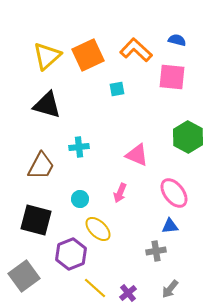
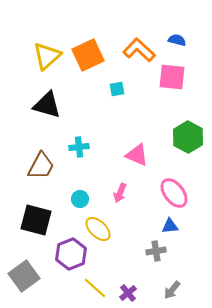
orange L-shape: moved 3 px right
gray arrow: moved 2 px right, 1 px down
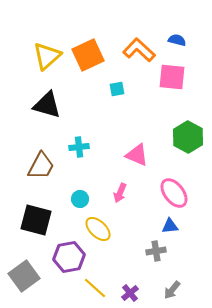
purple hexagon: moved 2 px left, 3 px down; rotated 12 degrees clockwise
purple cross: moved 2 px right
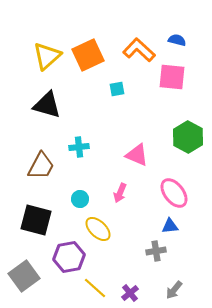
gray arrow: moved 2 px right
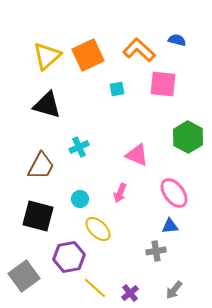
pink square: moved 9 px left, 7 px down
cyan cross: rotated 18 degrees counterclockwise
black square: moved 2 px right, 4 px up
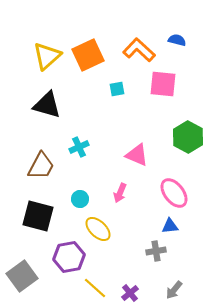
gray square: moved 2 px left
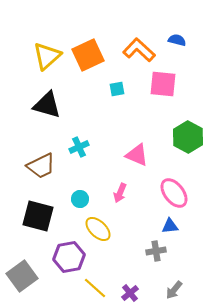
brown trapezoid: rotated 36 degrees clockwise
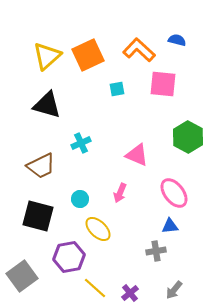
cyan cross: moved 2 px right, 4 px up
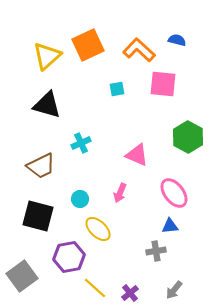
orange square: moved 10 px up
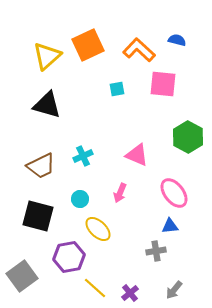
cyan cross: moved 2 px right, 13 px down
